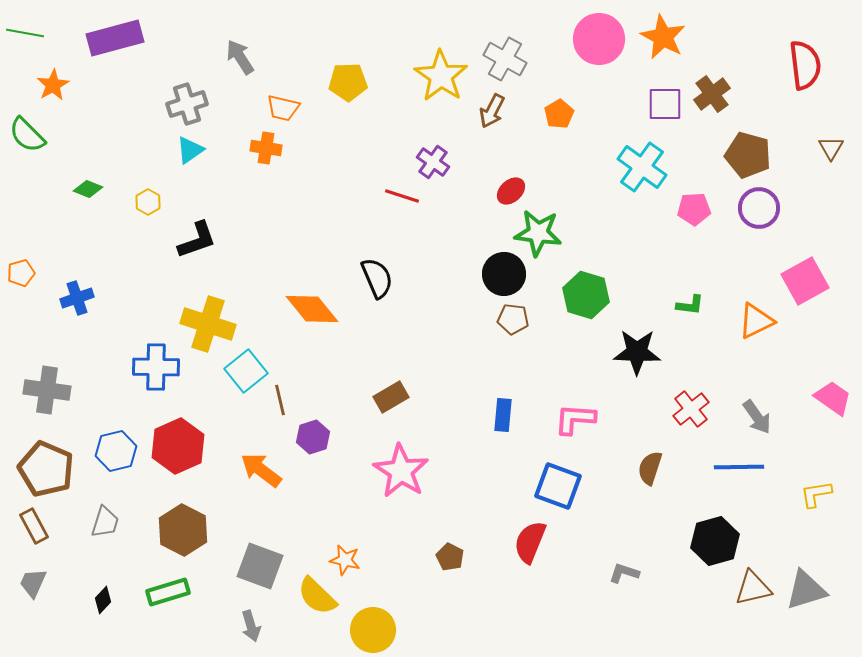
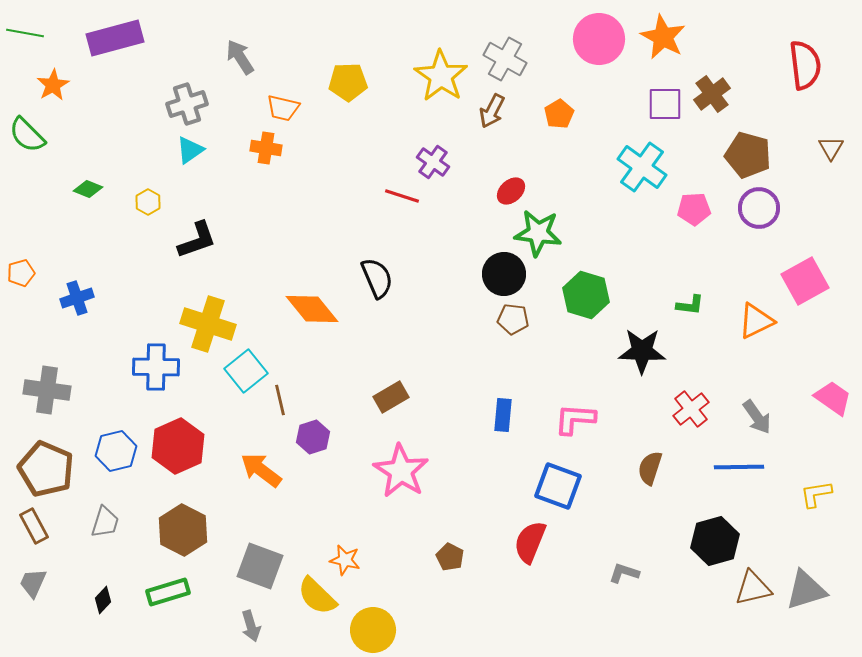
black star at (637, 352): moved 5 px right, 1 px up
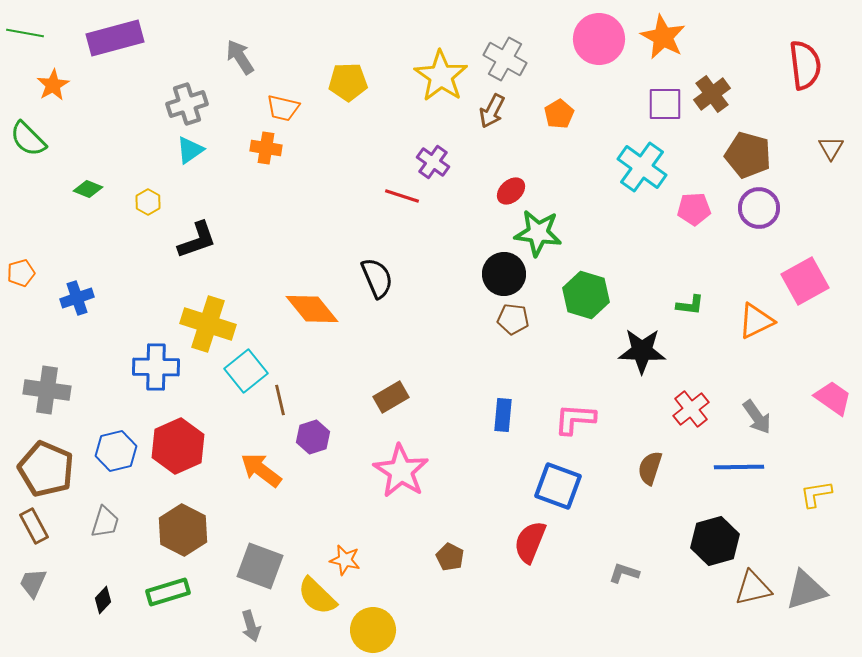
green semicircle at (27, 135): moved 1 px right, 4 px down
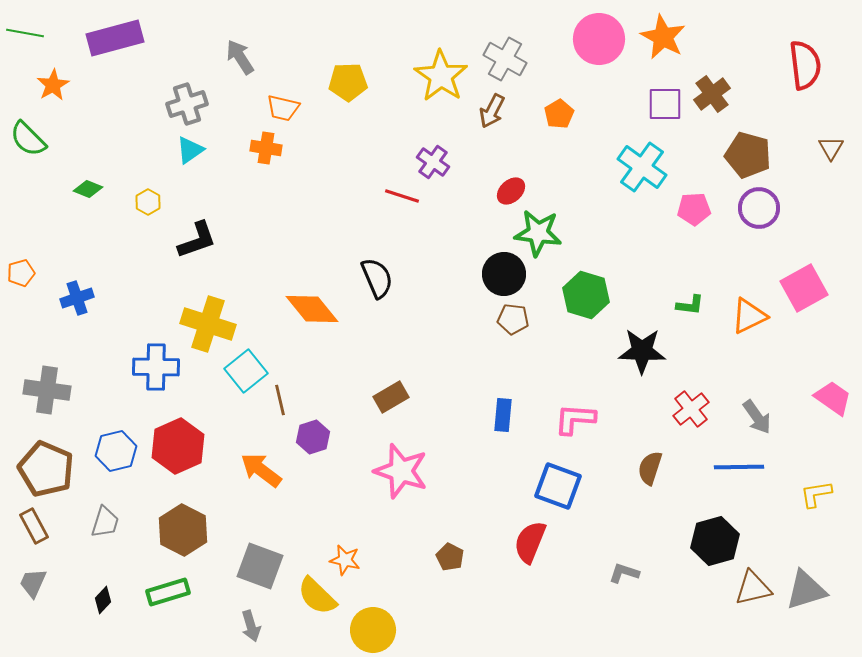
pink square at (805, 281): moved 1 px left, 7 px down
orange triangle at (756, 321): moved 7 px left, 5 px up
pink star at (401, 471): rotated 14 degrees counterclockwise
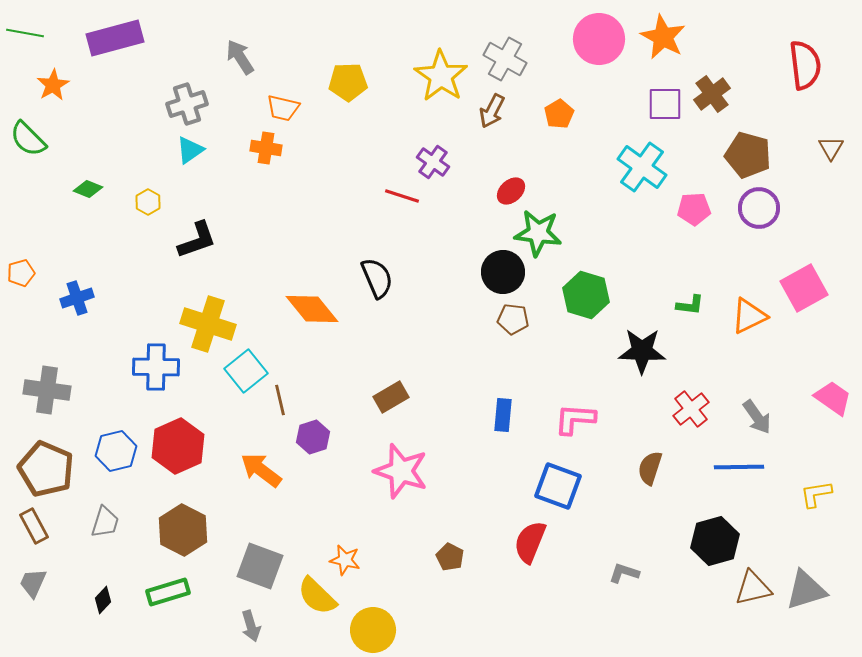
black circle at (504, 274): moved 1 px left, 2 px up
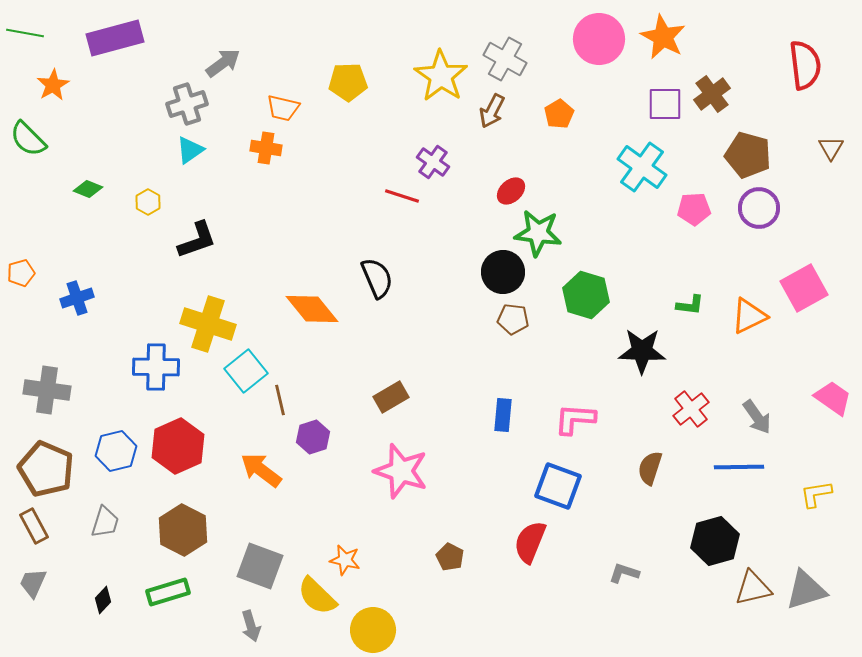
gray arrow at (240, 57): moved 17 px left, 6 px down; rotated 87 degrees clockwise
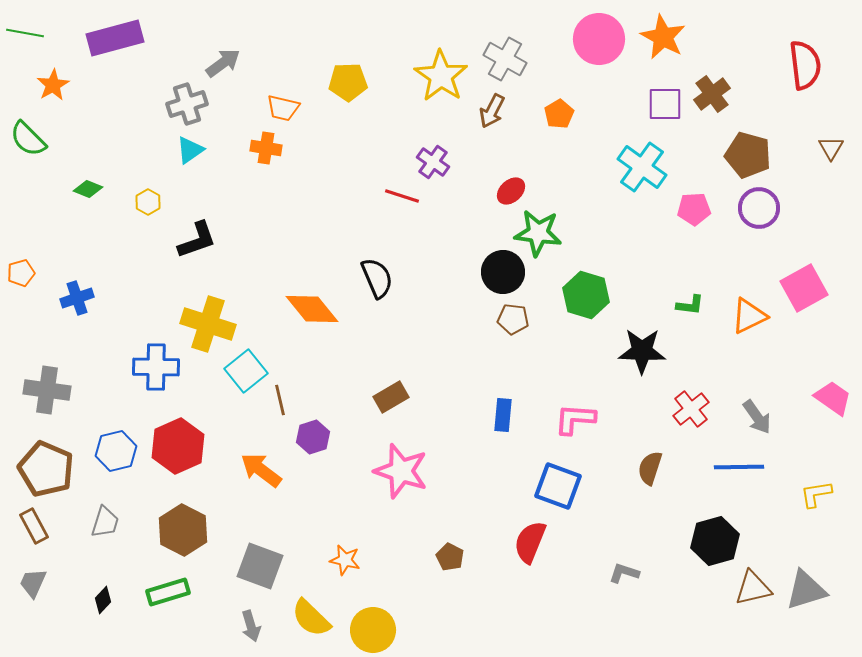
yellow semicircle at (317, 596): moved 6 px left, 22 px down
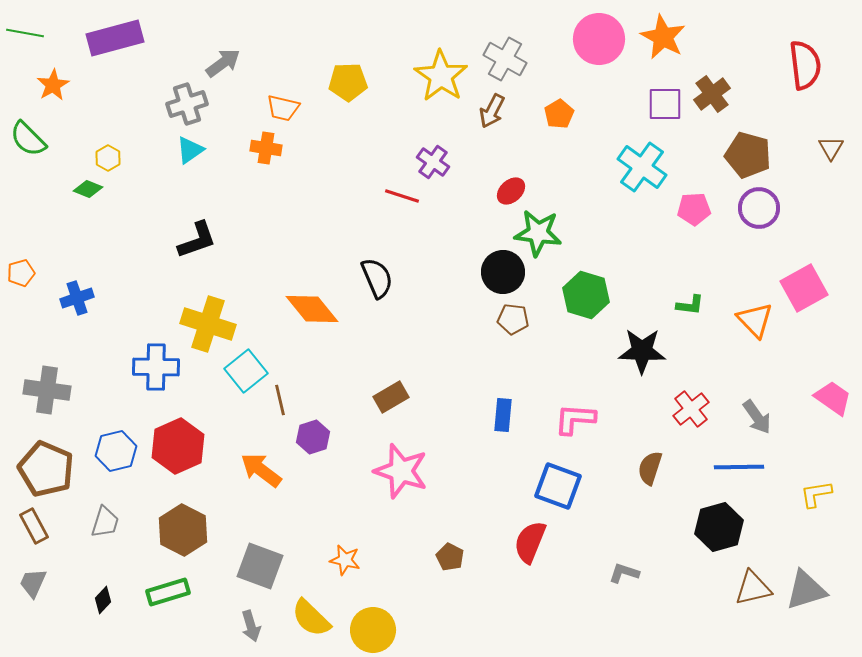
yellow hexagon at (148, 202): moved 40 px left, 44 px up
orange triangle at (749, 316): moved 6 px right, 4 px down; rotated 48 degrees counterclockwise
black hexagon at (715, 541): moved 4 px right, 14 px up
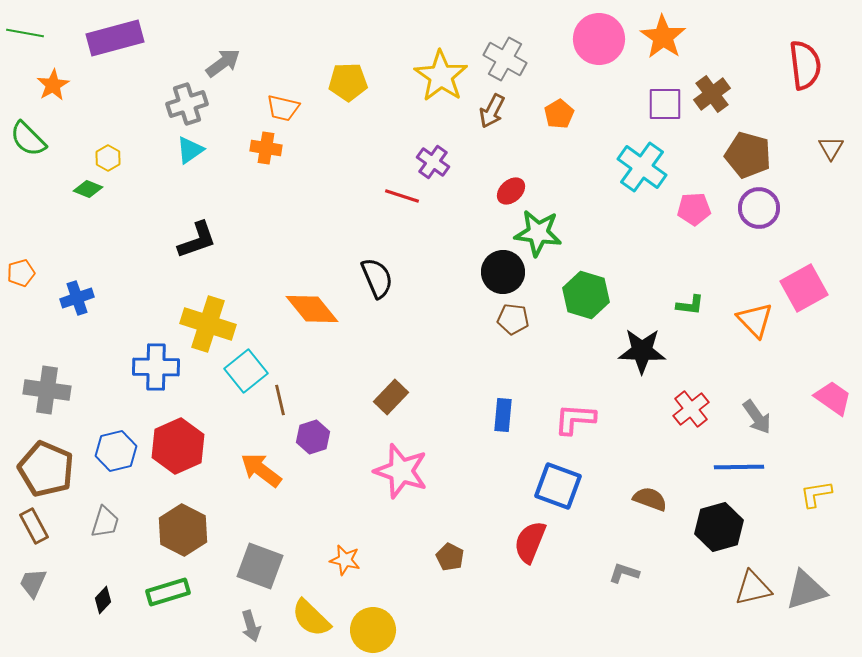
orange star at (663, 37): rotated 6 degrees clockwise
brown rectangle at (391, 397): rotated 16 degrees counterclockwise
brown semicircle at (650, 468): moved 31 px down; rotated 92 degrees clockwise
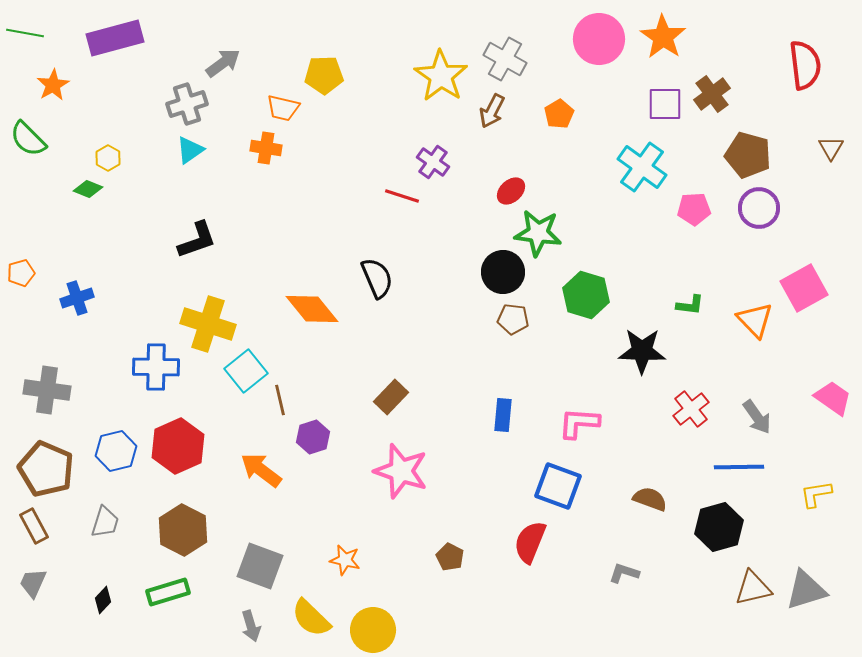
yellow pentagon at (348, 82): moved 24 px left, 7 px up
pink L-shape at (575, 419): moved 4 px right, 4 px down
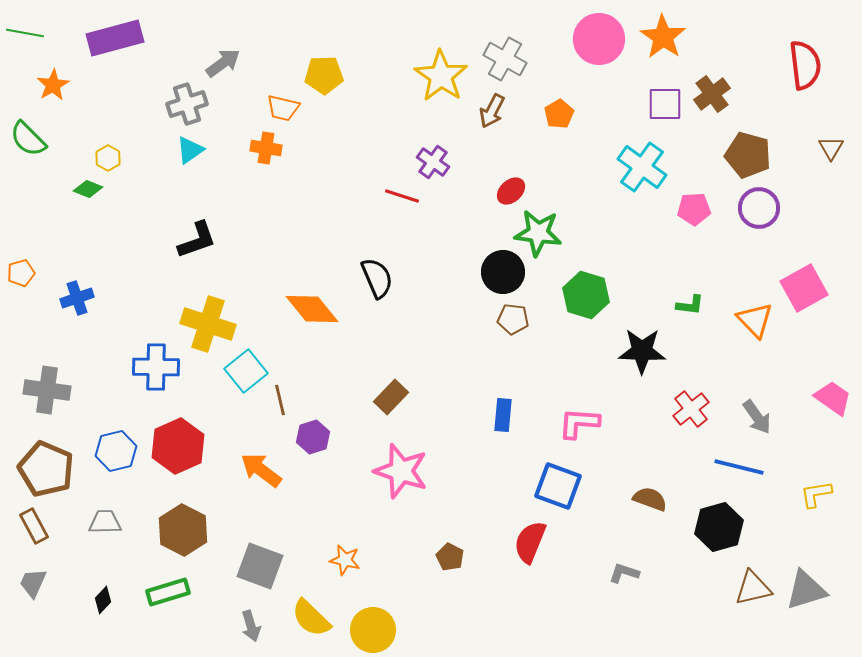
blue line at (739, 467): rotated 15 degrees clockwise
gray trapezoid at (105, 522): rotated 108 degrees counterclockwise
